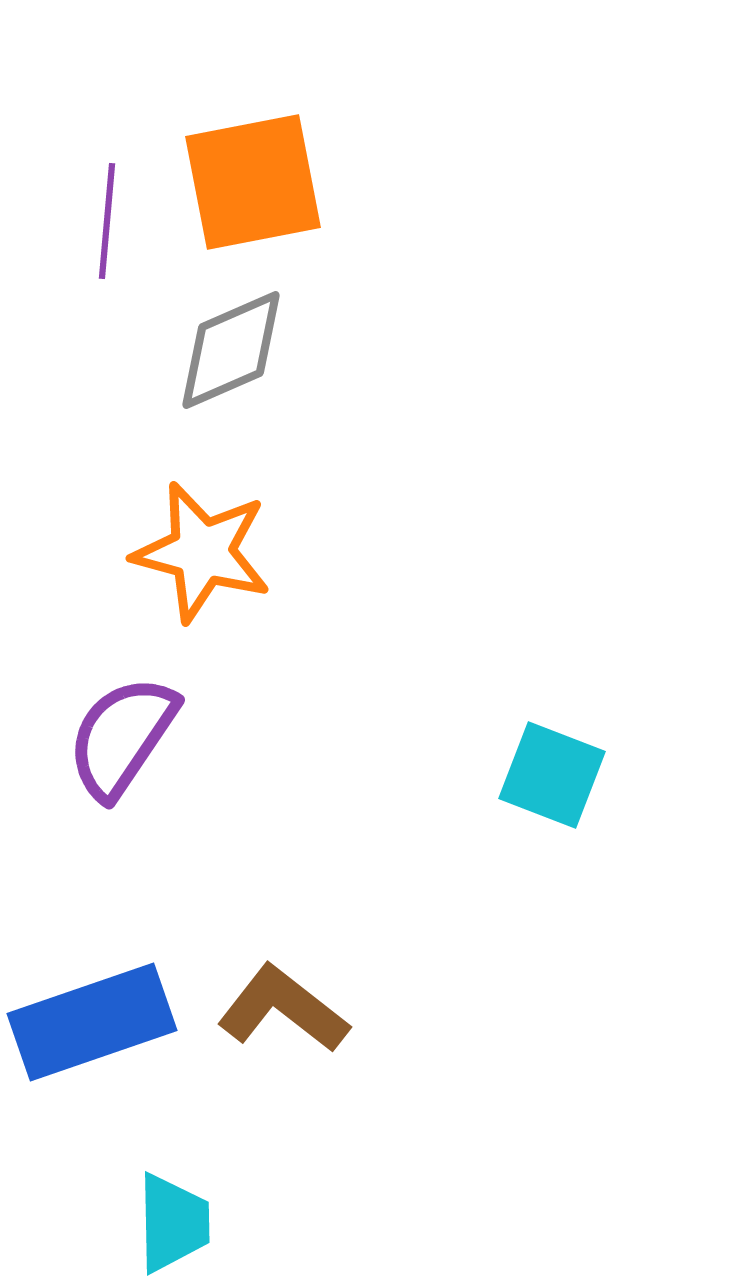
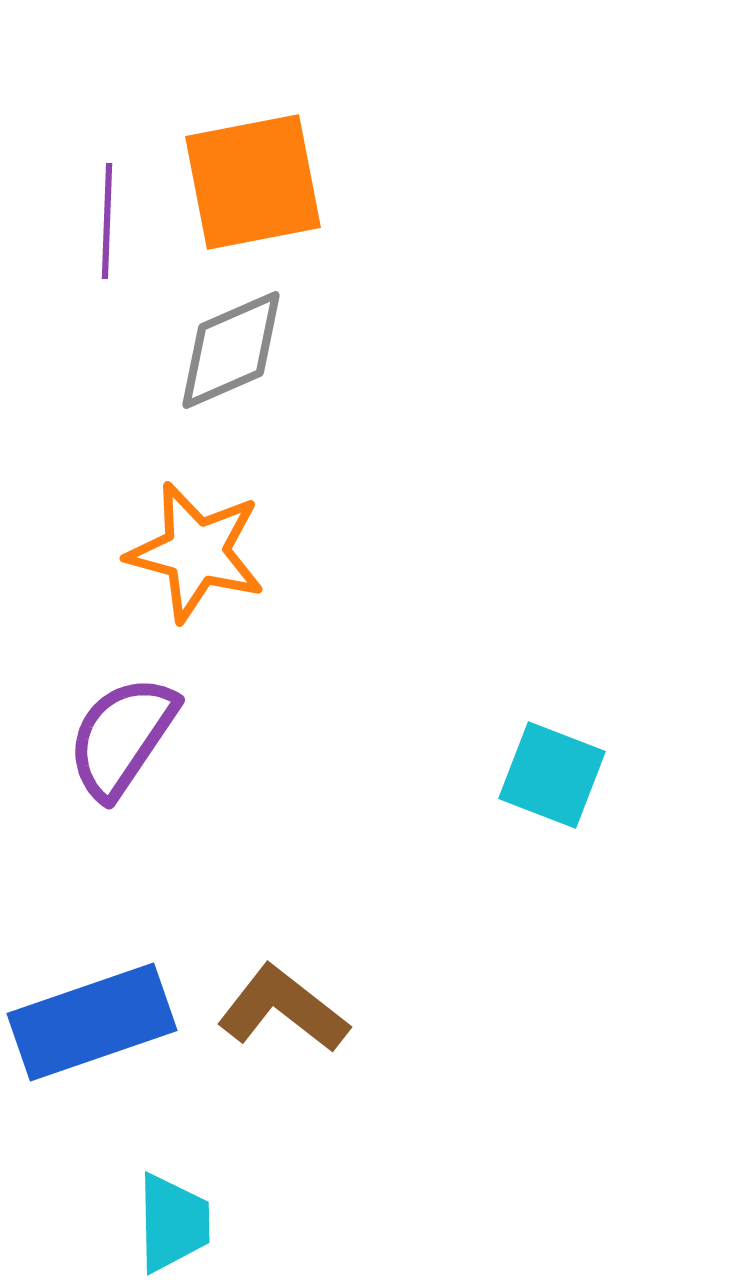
purple line: rotated 3 degrees counterclockwise
orange star: moved 6 px left
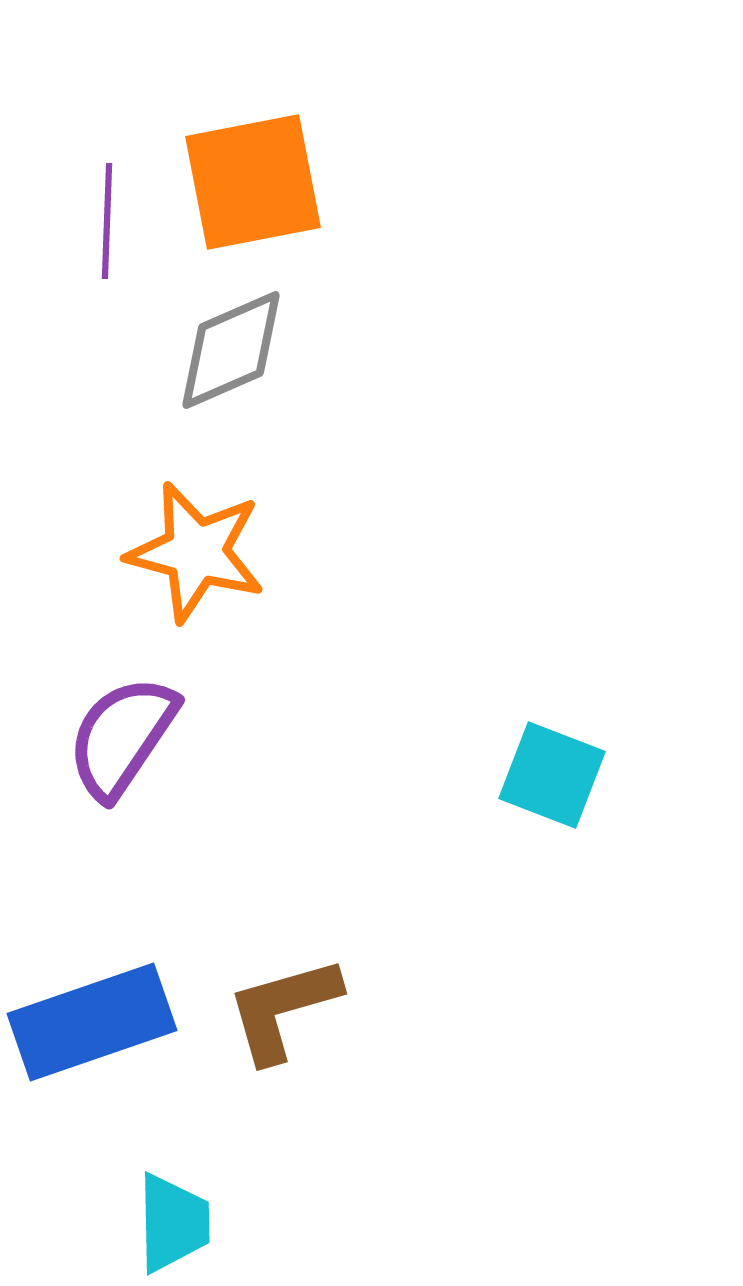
brown L-shape: rotated 54 degrees counterclockwise
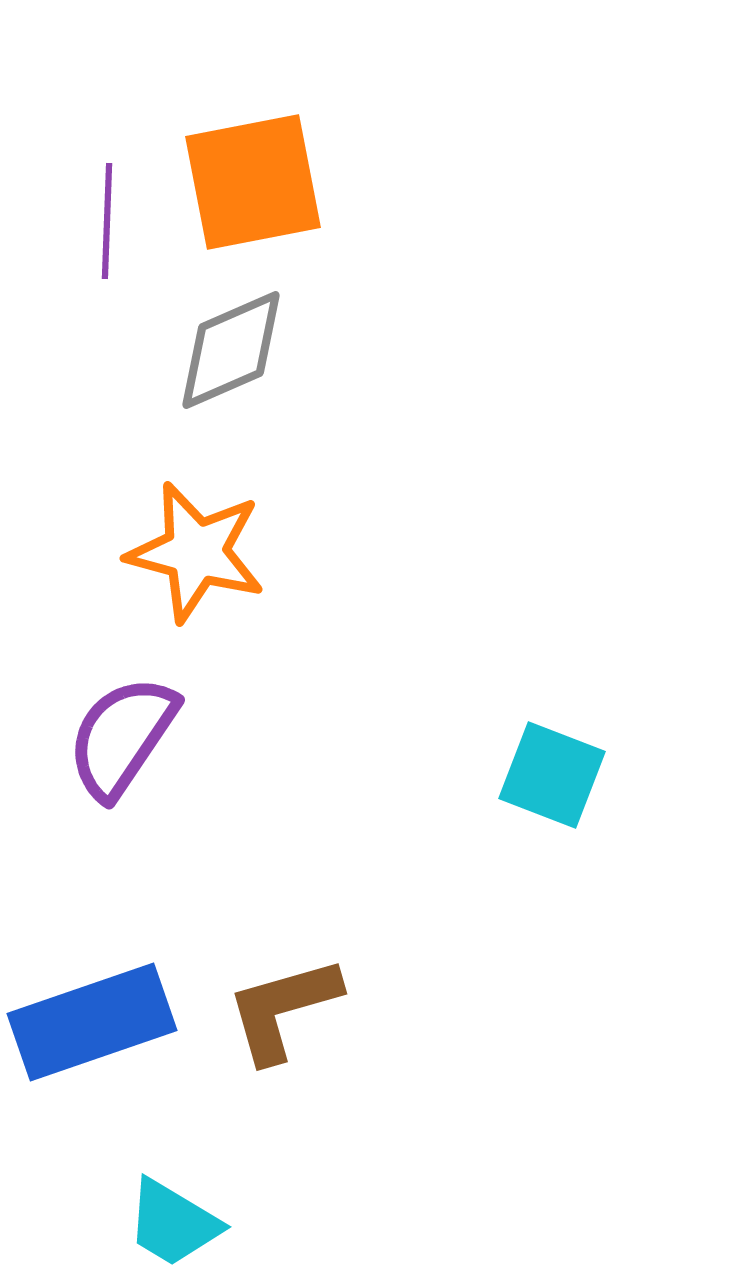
cyan trapezoid: rotated 122 degrees clockwise
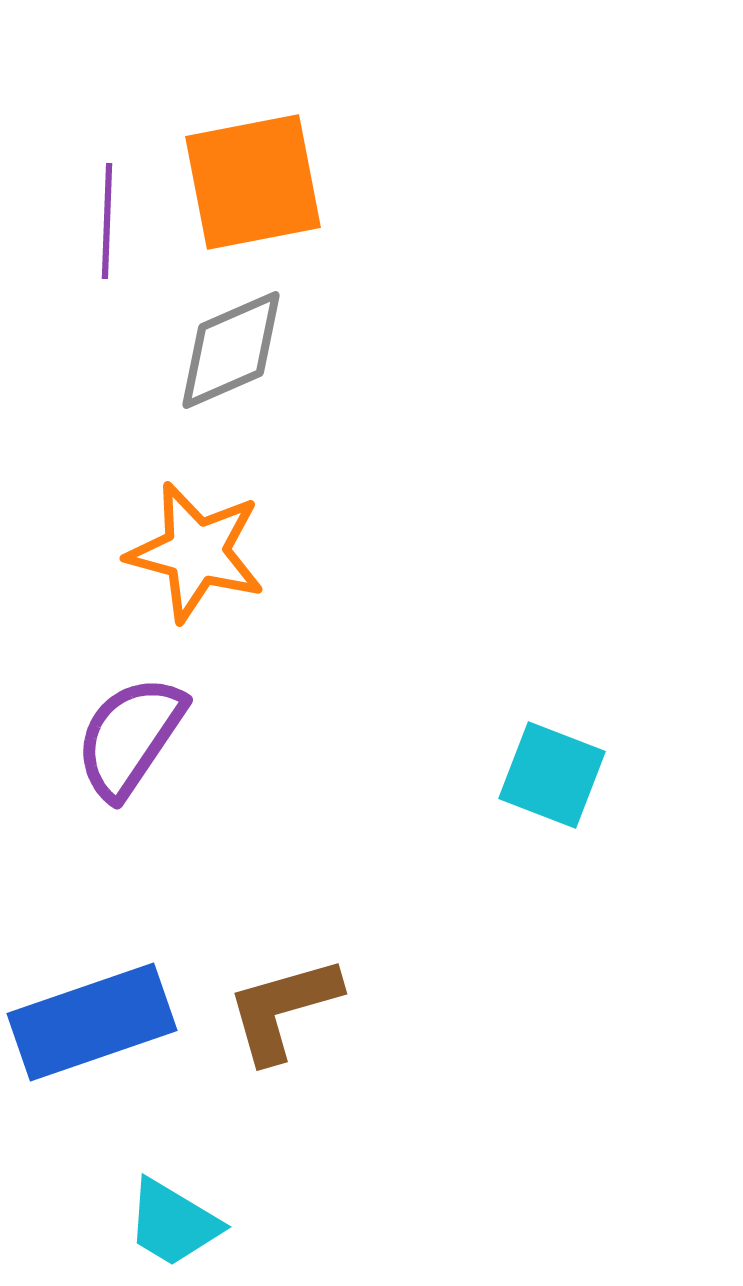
purple semicircle: moved 8 px right
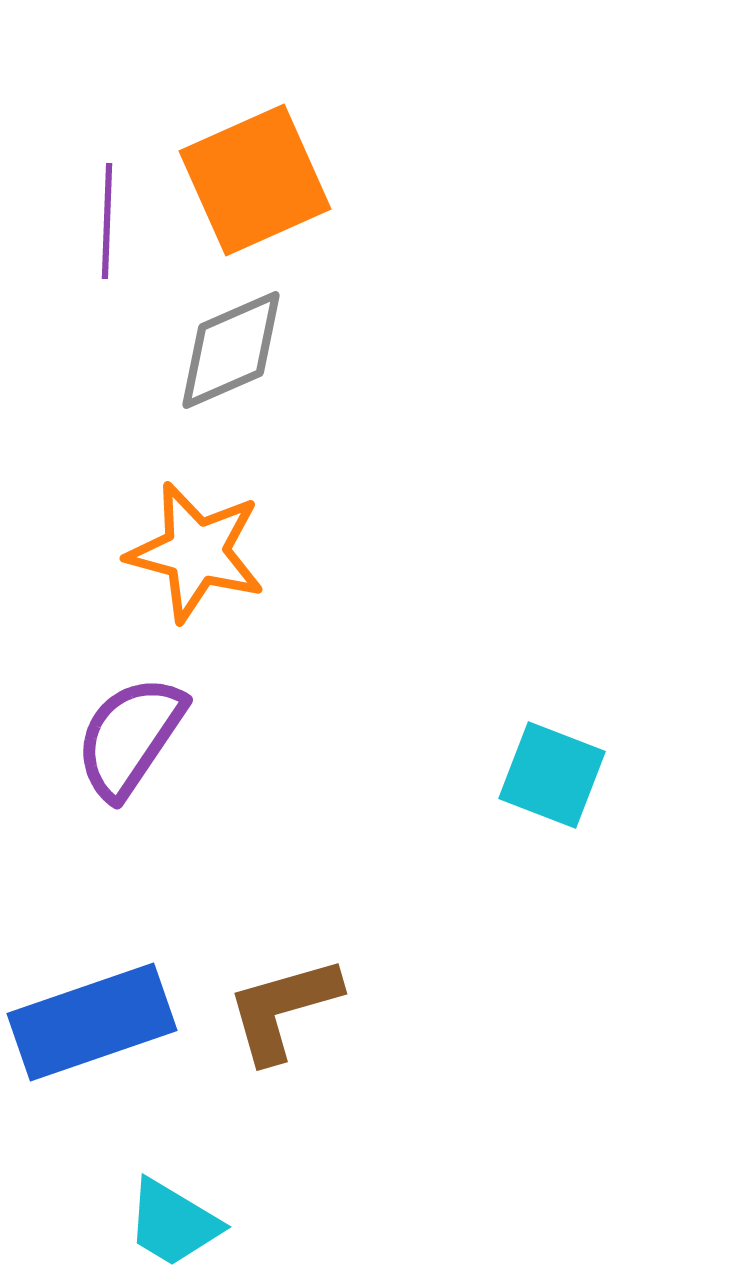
orange square: moved 2 px right, 2 px up; rotated 13 degrees counterclockwise
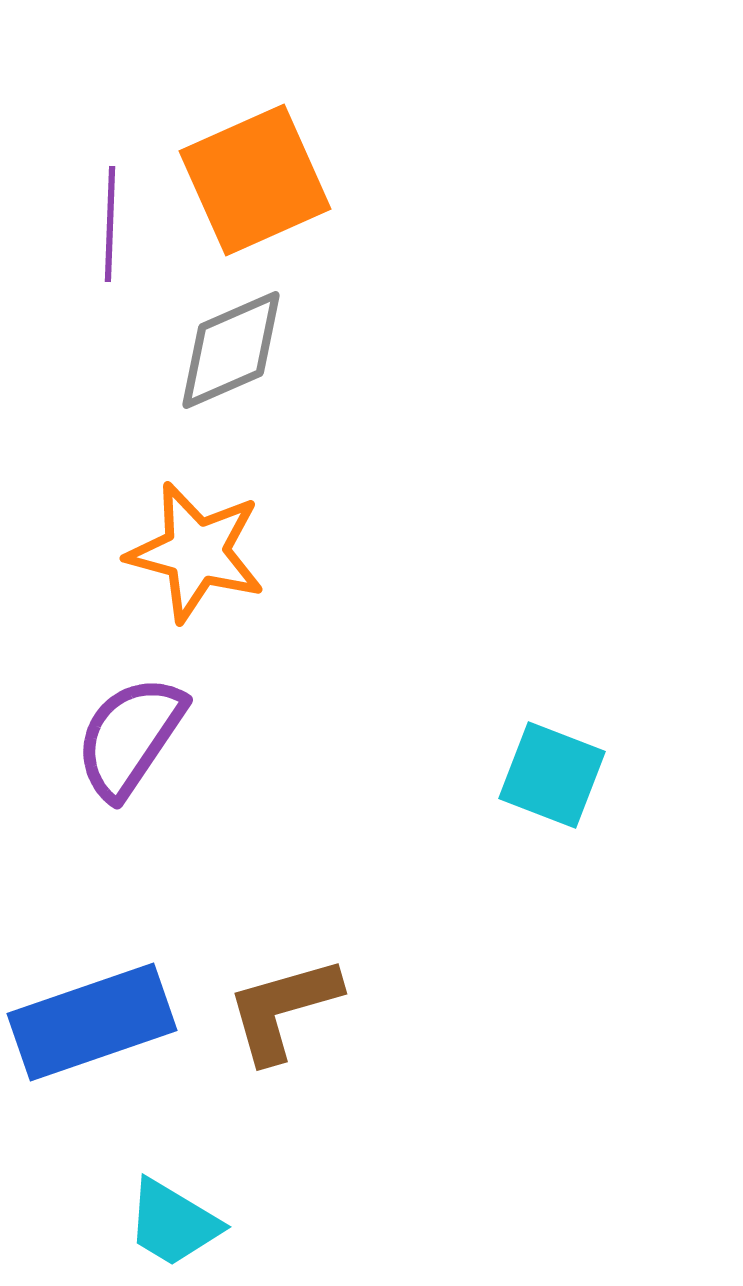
purple line: moved 3 px right, 3 px down
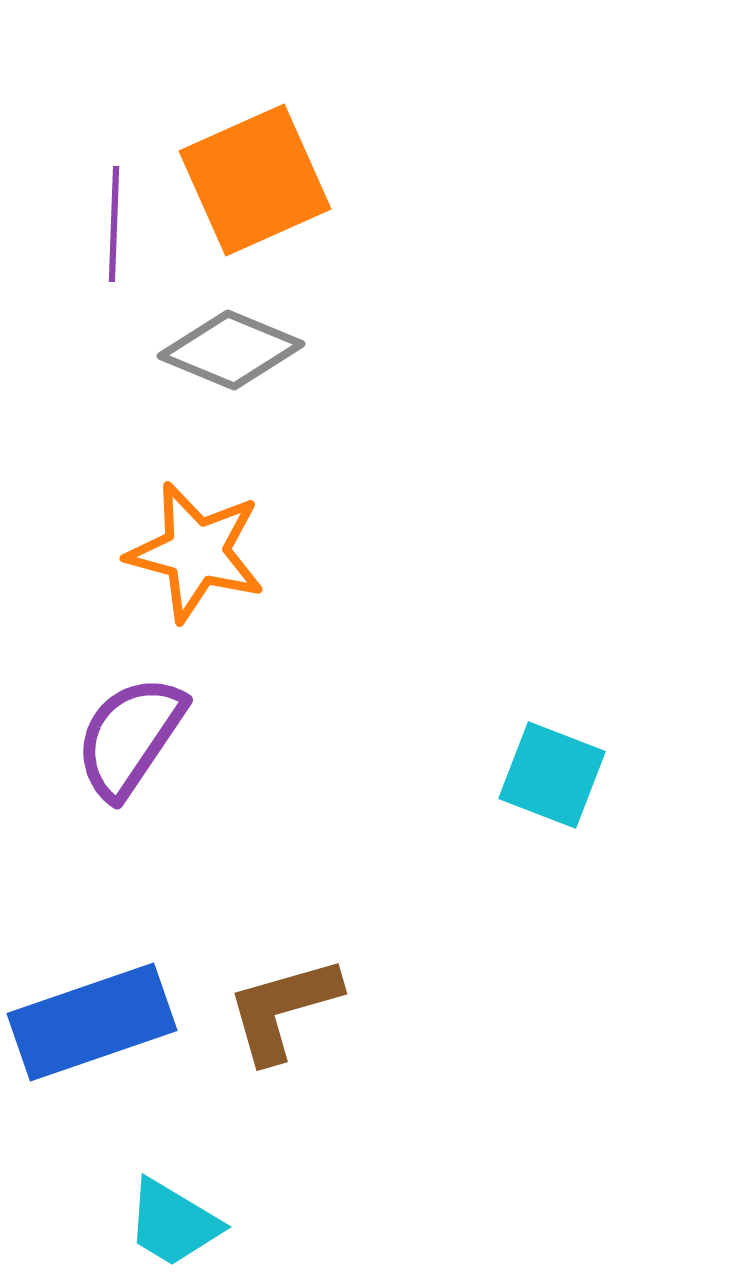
purple line: moved 4 px right
gray diamond: rotated 46 degrees clockwise
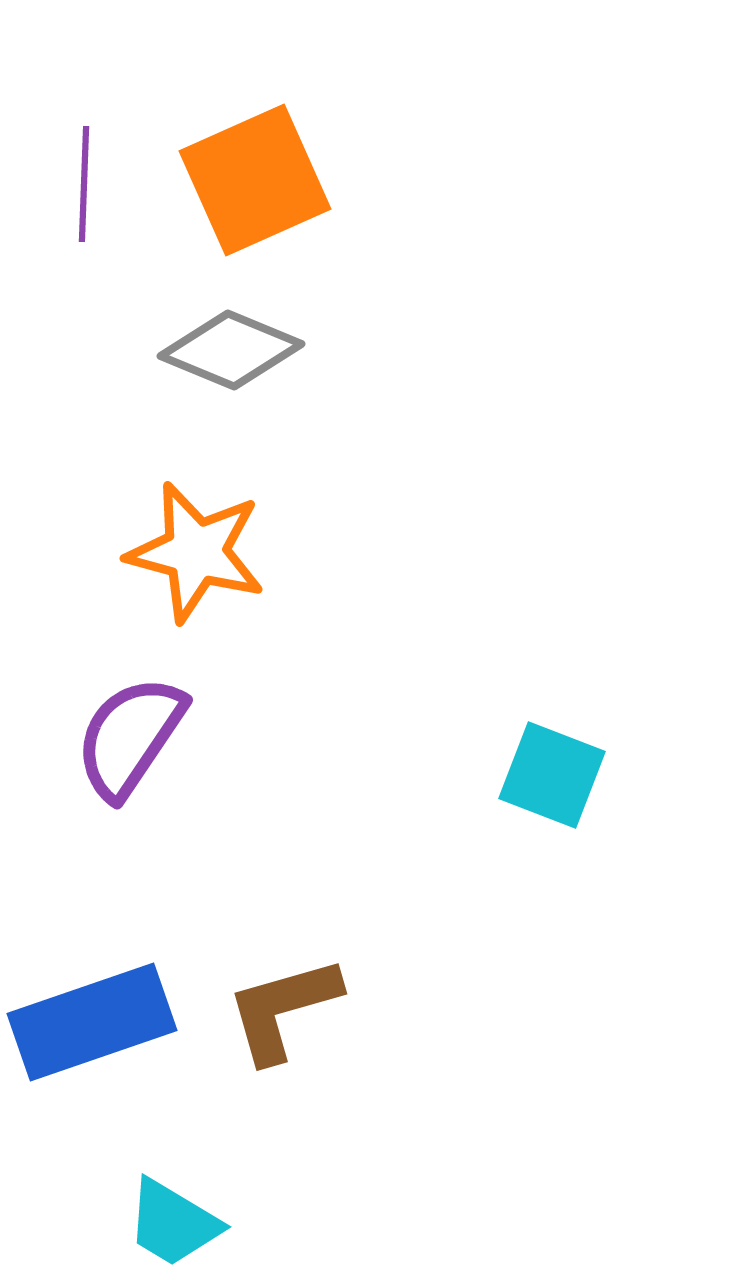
purple line: moved 30 px left, 40 px up
